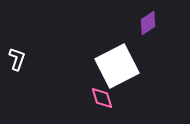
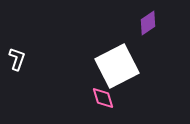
pink diamond: moved 1 px right
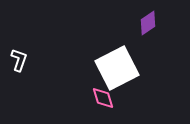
white L-shape: moved 2 px right, 1 px down
white square: moved 2 px down
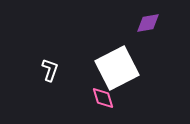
purple diamond: rotated 25 degrees clockwise
white L-shape: moved 31 px right, 10 px down
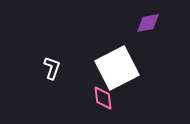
white L-shape: moved 2 px right, 2 px up
pink diamond: rotated 10 degrees clockwise
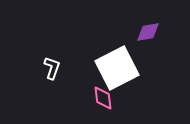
purple diamond: moved 9 px down
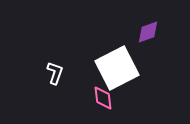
purple diamond: rotated 10 degrees counterclockwise
white L-shape: moved 3 px right, 5 px down
